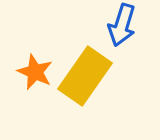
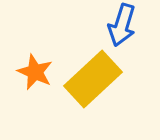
yellow rectangle: moved 8 px right, 3 px down; rotated 12 degrees clockwise
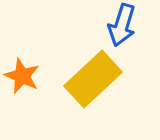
orange star: moved 13 px left, 4 px down
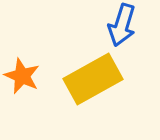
yellow rectangle: rotated 14 degrees clockwise
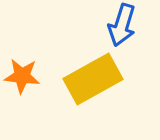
orange star: rotated 18 degrees counterclockwise
